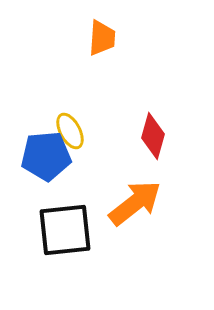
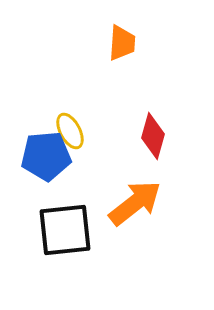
orange trapezoid: moved 20 px right, 5 px down
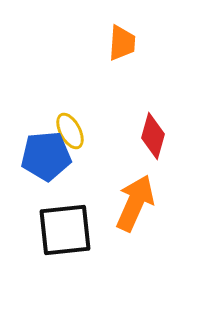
orange arrow: rotated 28 degrees counterclockwise
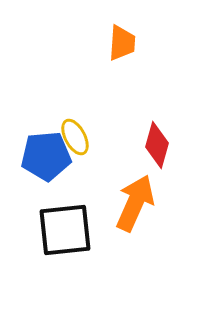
yellow ellipse: moved 5 px right, 6 px down
red diamond: moved 4 px right, 9 px down
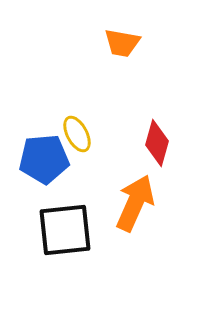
orange trapezoid: rotated 96 degrees clockwise
yellow ellipse: moved 2 px right, 3 px up
red diamond: moved 2 px up
blue pentagon: moved 2 px left, 3 px down
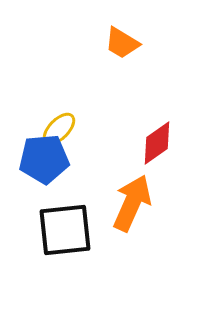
orange trapezoid: rotated 21 degrees clockwise
yellow ellipse: moved 18 px left, 5 px up; rotated 72 degrees clockwise
red diamond: rotated 39 degrees clockwise
orange arrow: moved 3 px left
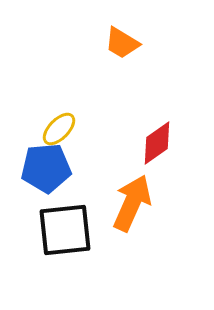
blue pentagon: moved 2 px right, 9 px down
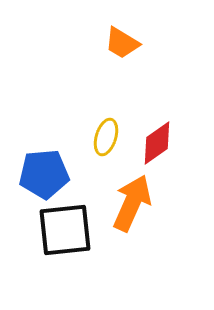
yellow ellipse: moved 47 px right, 8 px down; rotated 27 degrees counterclockwise
blue pentagon: moved 2 px left, 6 px down
